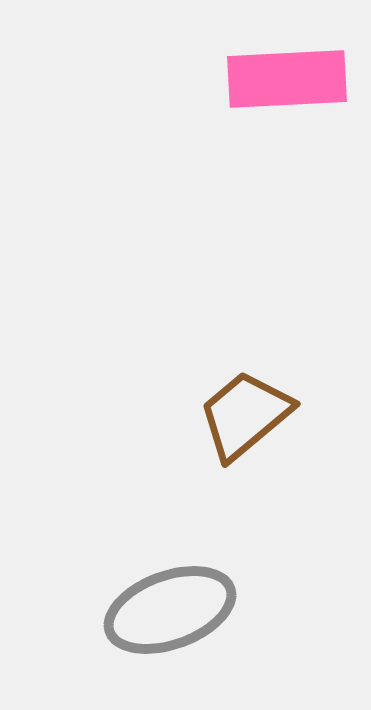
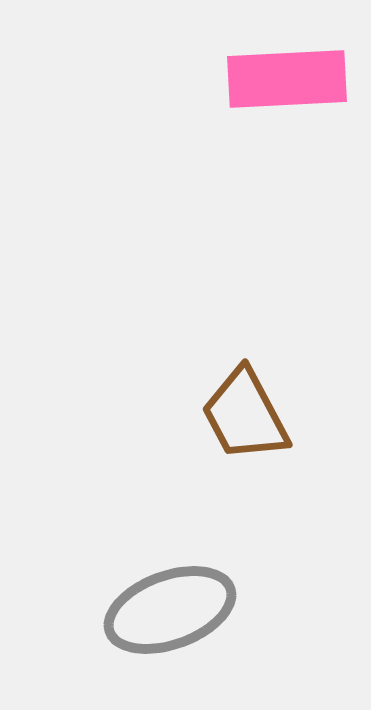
brown trapezoid: rotated 78 degrees counterclockwise
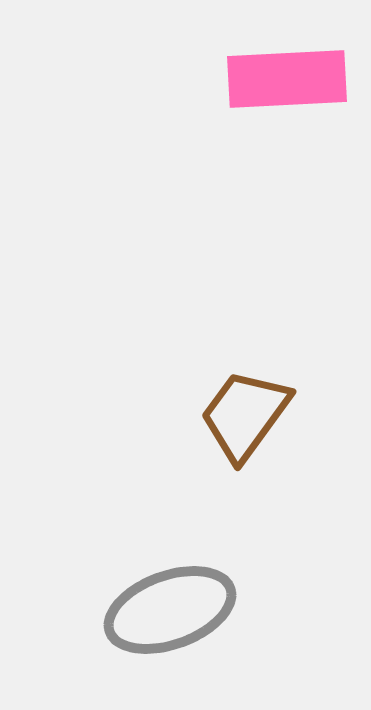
brown trapezoid: rotated 64 degrees clockwise
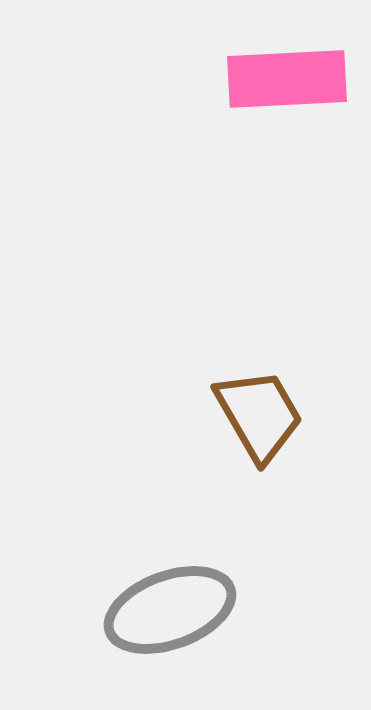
brown trapezoid: moved 14 px right; rotated 114 degrees clockwise
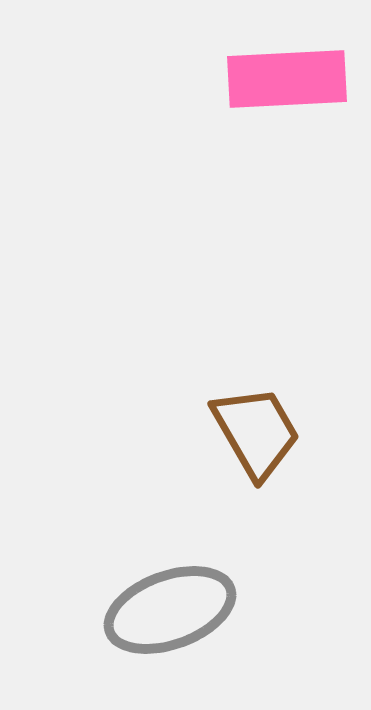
brown trapezoid: moved 3 px left, 17 px down
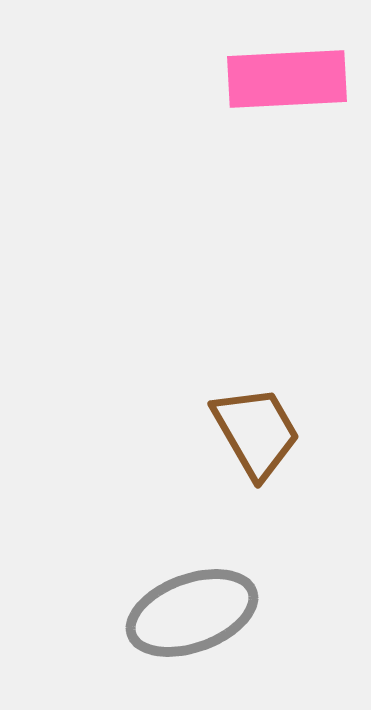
gray ellipse: moved 22 px right, 3 px down
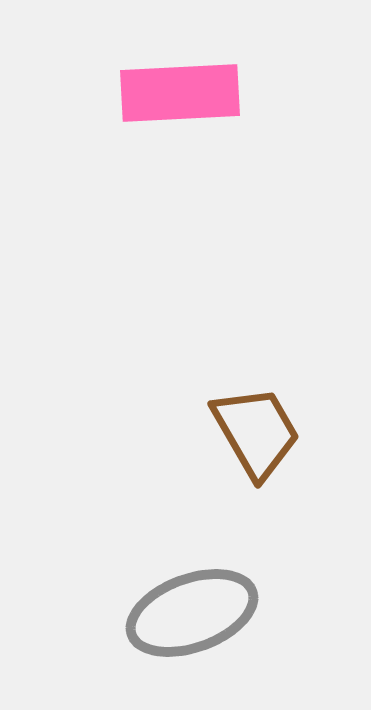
pink rectangle: moved 107 px left, 14 px down
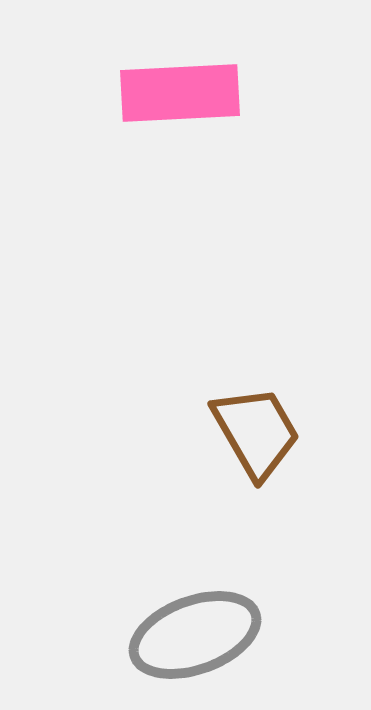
gray ellipse: moved 3 px right, 22 px down
